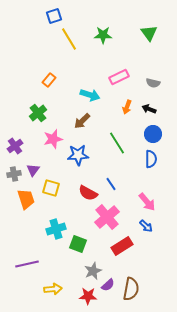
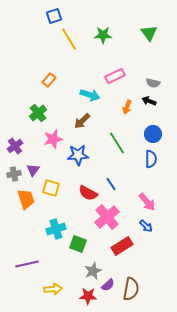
pink rectangle: moved 4 px left, 1 px up
black arrow: moved 8 px up
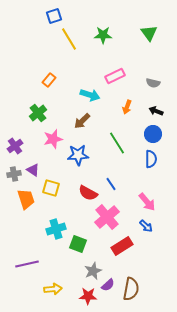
black arrow: moved 7 px right, 10 px down
purple triangle: rotated 32 degrees counterclockwise
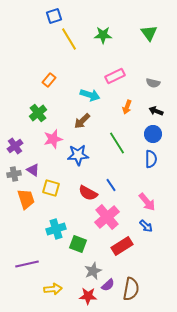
blue line: moved 1 px down
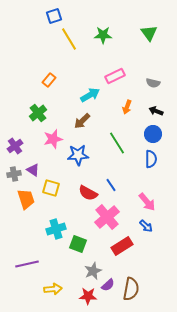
cyan arrow: rotated 48 degrees counterclockwise
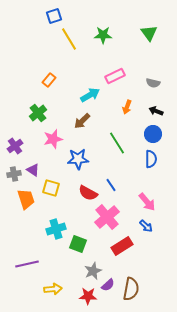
blue star: moved 4 px down
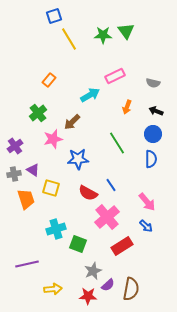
green triangle: moved 23 px left, 2 px up
brown arrow: moved 10 px left, 1 px down
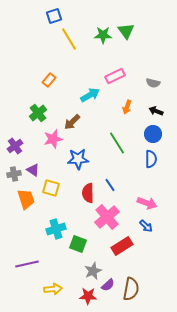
blue line: moved 1 px left
red semicircle: rotated 60 degrees clockwise
pink arrow: moved 1 px down; rotated 30 degrees counterclockwise
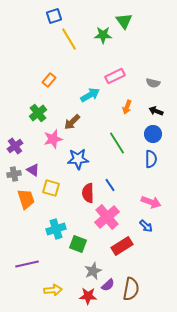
green triangle: moved 2 px left, 10 px up
pink arrow: moved 4 px right, 1 px up
yellow arrow: moved 1 px down
